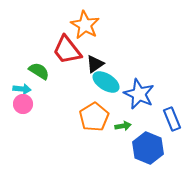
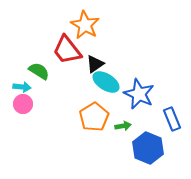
cyan arrow: moved 2 px up
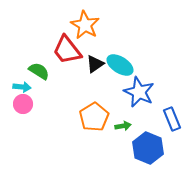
cyan ellipse: moved 14 px right, 17 px up
blue star: moved 2 px up
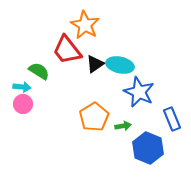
cyan ellipse: rotated 20 degrees counterclockwise
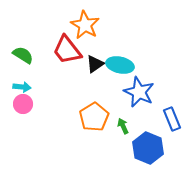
green semicircle: moved 16 px left, 16 px up
green arrow: rotated 105 degrees counterclockwise
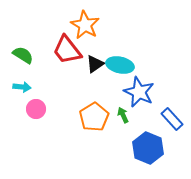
pink circle: moved 13 px right, 5 px down
blue rectangle: rotated 20 degrees counterclockwise
green arrow: moved 11 px up
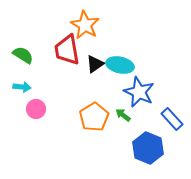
red trapezoid: rotated 28 degrees clockwise
green arrow: rotated 28 degrees counterclockwise
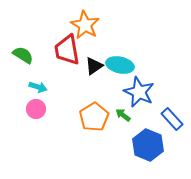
black triangle: moved 1 px left, 2 px down
cyan arrow: moved 16 px right; rotated 12 degrees clockwise
blue hexagon: moved 3 px up
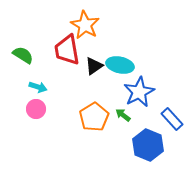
blue star: rotated 20 degrees clockwise
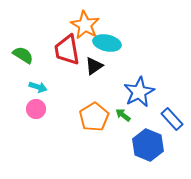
cyan ellipse: moved 13 px left, 22 px up
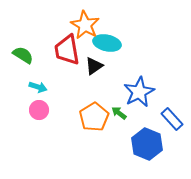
pink circle: moved 3 px right, 1 px down
green arrow: moved 4 px left, 2 px up
blue hexagon: moved 1 px left, 1 px up
